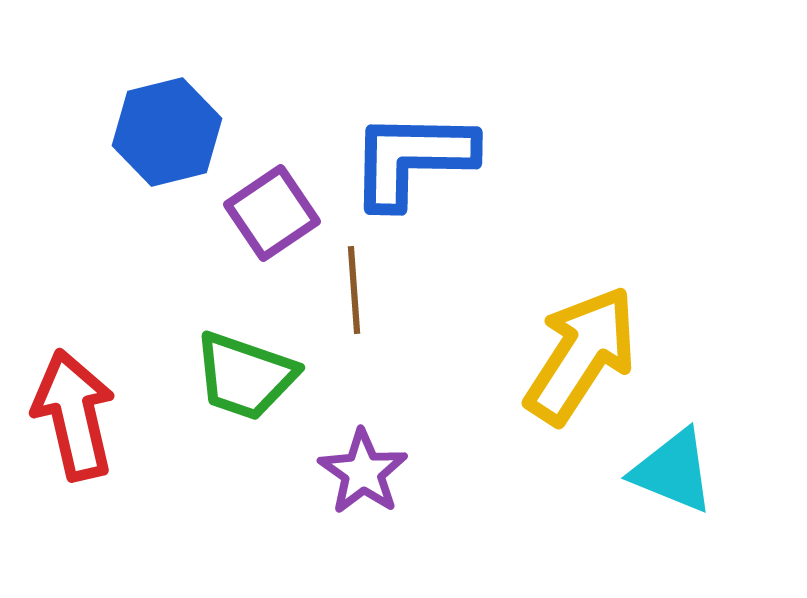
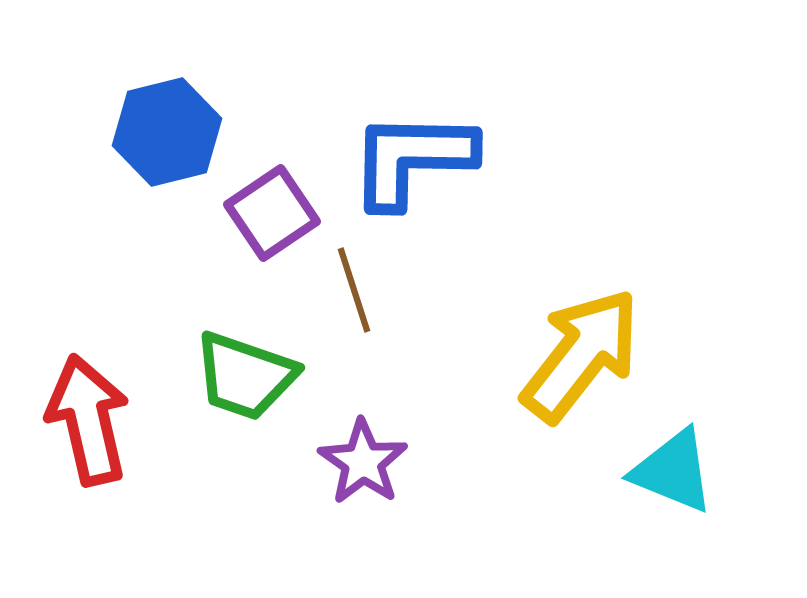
brown line: rotated 14 degrees counterclockwise
yellow arrow: rotated 5 degrees clockwise
red arrow: moved 14 px right, 5 px down
purple star: moved 10 px up
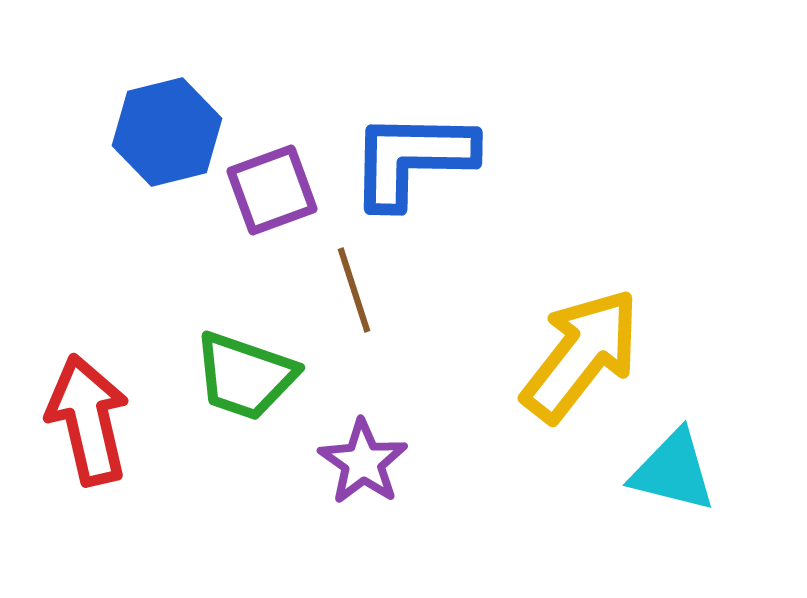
purple square: moved 23 px up; rotated 14 degrees clockwise
cyan triangle: rotated 8 degrees counterclockwise
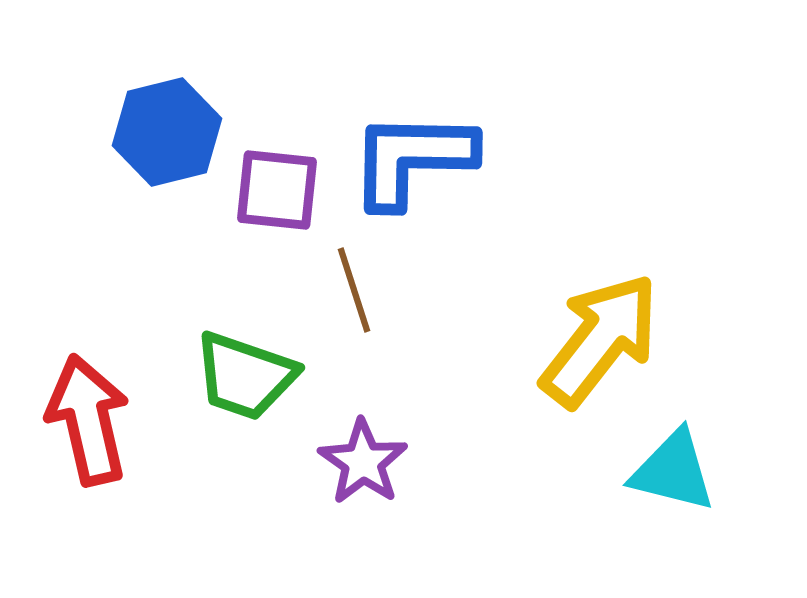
purple square: moved 5 px right; rotated 26 degrees clockwise
yellow arrow: moved 19 px right, 15 px up
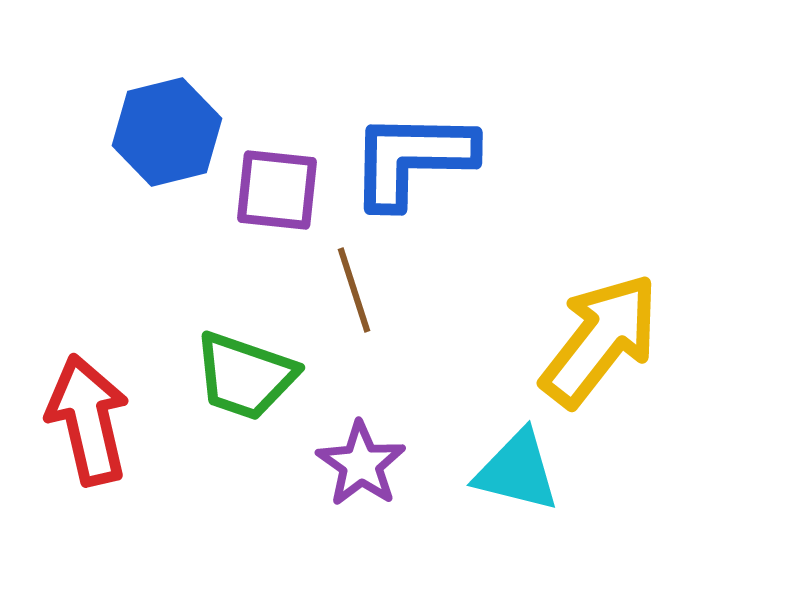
purple star: moved 2 px left, 2 px down
cyan triangle: moved 156 px left
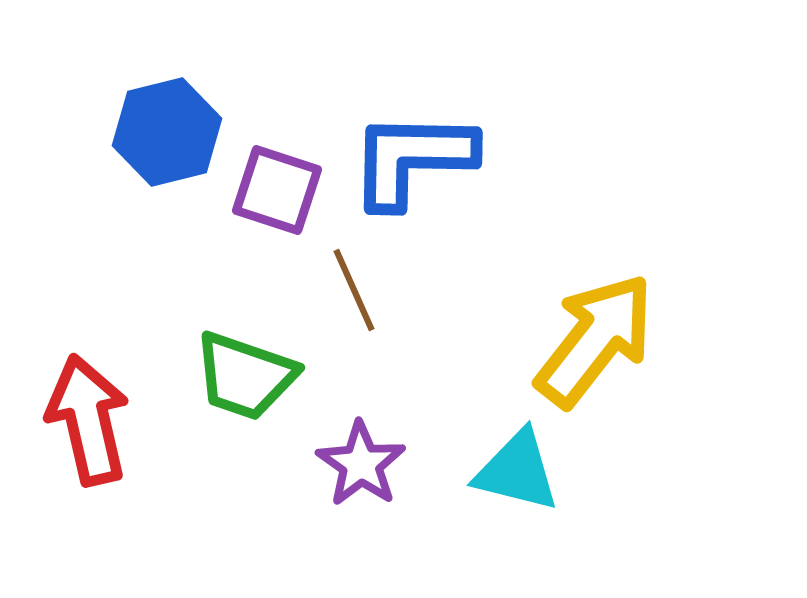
purple square: rotated 12 degrees clockwise
brown line: rotated 6 degrees counterclockwise
yellow arrow: moved 5 px left
